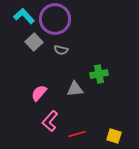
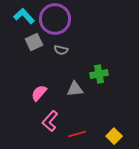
gray square: rotated 18 degrees clockwise
yellow square: rotated 28 degrees clockwise
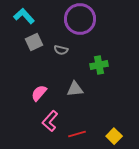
purple circle: moved 25 px right
green cross: moved 9 px up
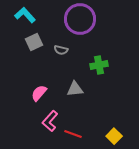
cyan L-shape: moved 1 px right, 1 px up
red line: moved 4 px left; rotated 36 degrees clockwise
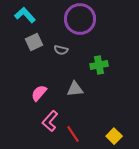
red line: rotated 36 degrees clockwise
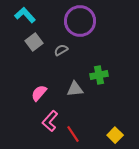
purple circle: moved 2 px down
gray square: rotated 12 degrees counterclockwise
gray semicircle: rotated 136 degrees clockwise
green cross: moved 10 px down
yellow square: moved 1 px right, 1 px up
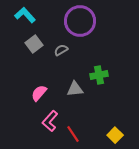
gray square: moved 2 px down
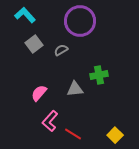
red line: rotated 24 degrees counterclockwise
